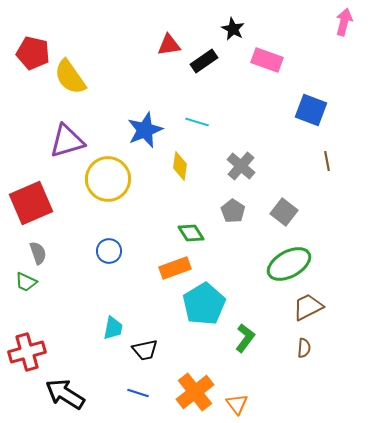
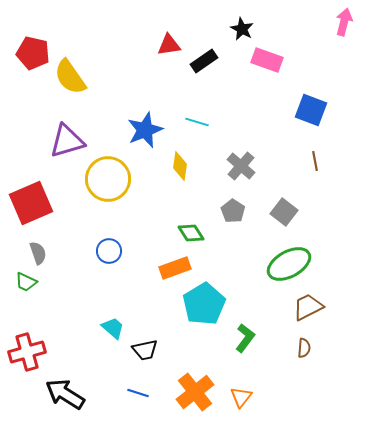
black star: moved 9 px right
brown line: moved 12 px left
cyan trapezoid: rotated 60 degrees counterclockwise
orange triangle: moved 4 px right, 7 px up; rotated 15 degrees clockwise
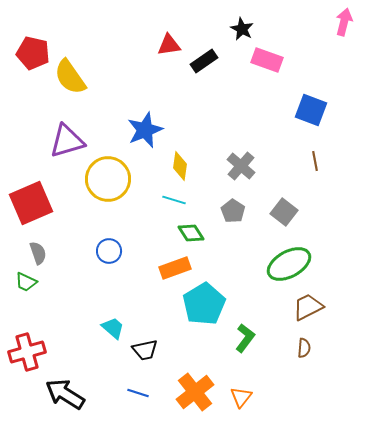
cyan line: moved 23 px left, 78 px down
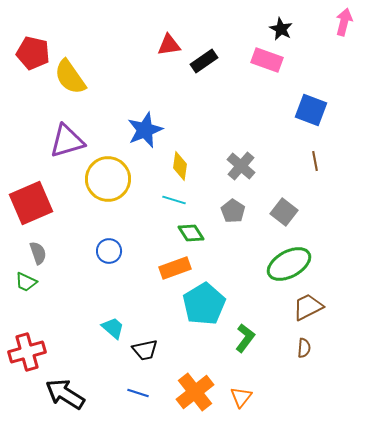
black star: moved 39 px right
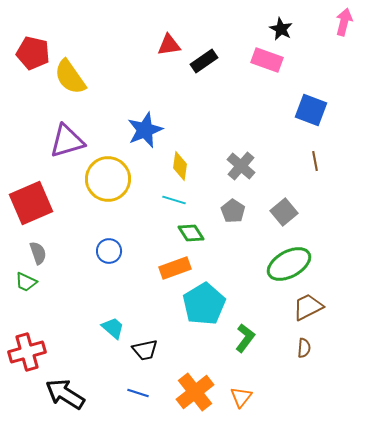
gray square: rotated 12 degrees clockwise
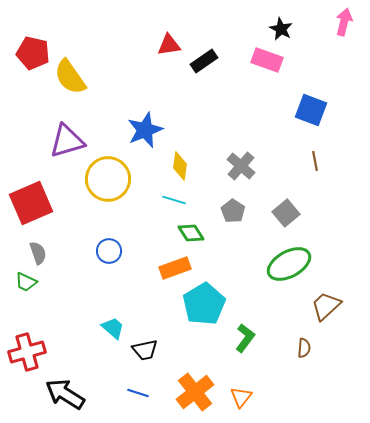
gray square: moved 2 px right, 1 px down
brown trapezoid: moved 18 px right, 1 px up; rotated 16 degrees counterclockwise
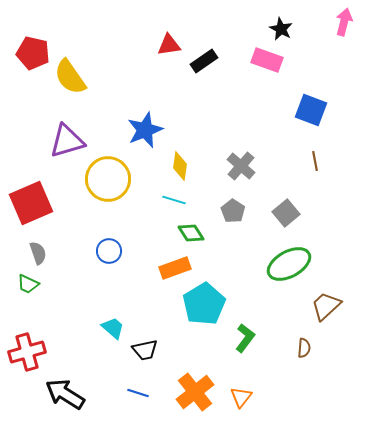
green trapezoid: moved 2 px right, 2 px down
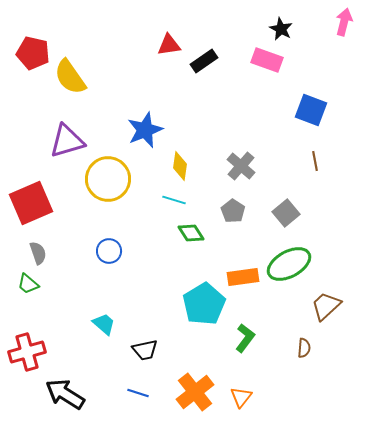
orange rectangle: moved 68 px right, 9 px down; rotated 12 degrees clockwise
green trapezoid: rotated 15 degrees clockwise
cyan trapezoid: moved 9 px left, 4 px up
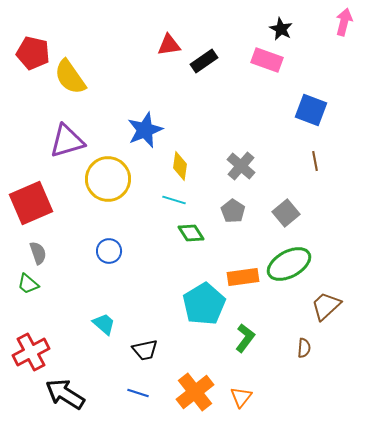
red cross: moved 4 px right; rotated 12 degrees counterclockwise
